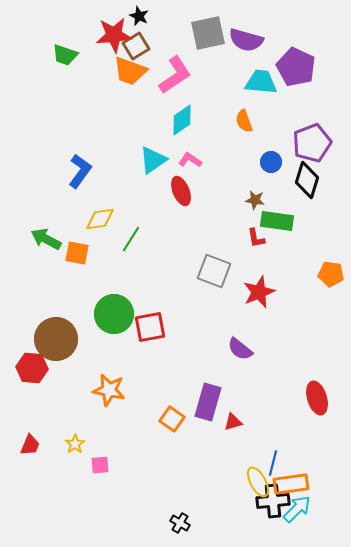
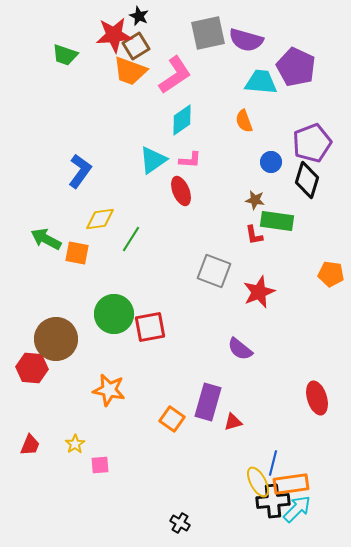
pink L-shape at (190, 160): rotated 150 degrees clockwise
red L-shape at (256, 238): moved 2 px left, 3 px up
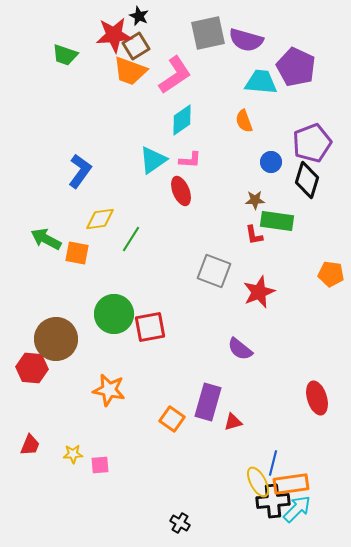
brown star at (255, 200): rotated 12 degrees counterclockwise
yellow star at (75, 444): moved 2 px left, 10 px down; rotated 30 degrees clockwise
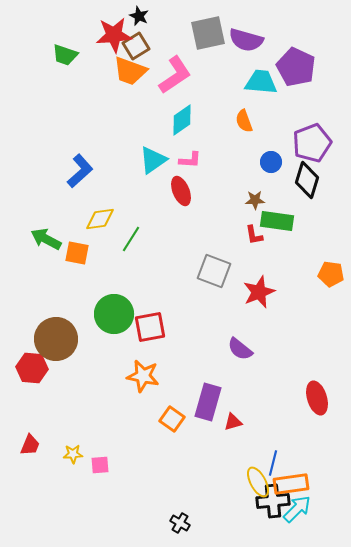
blue L-shape at (80, 171): rotated 12 degrees clockwise
orange star at (109, 390): moved 34 px right, 14 px up
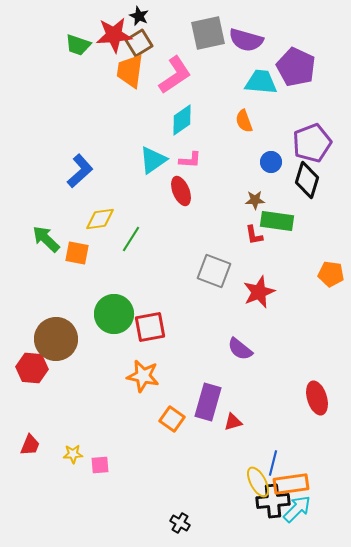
brown square at (136, 46): moved 3 px right, 3 px up
green trapezoid at (65, 55): moved 13 px right, 10 px up
orange trapezoid at (130, 71): rotated 78 degrees clockwise
green arrow at (46, 239): rotated 16 degrees clockwise
